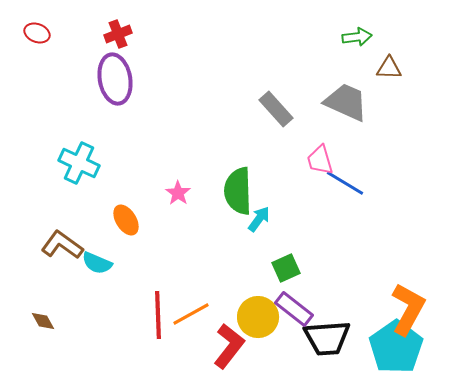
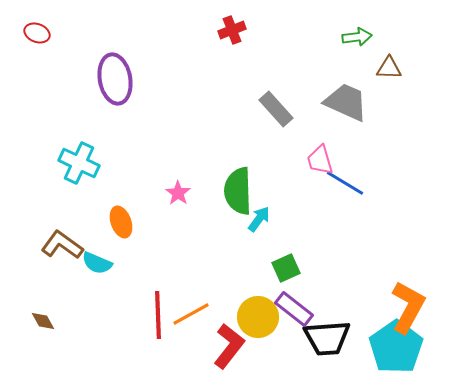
red cross: moved 114 px right, 4 px up
orange ellipse: moved 5 px left, 2 px down; rotated 12 degrees clockwise
orange L-shape: moved 2 px up
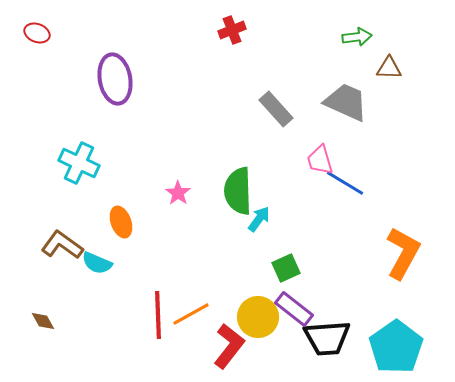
orange L-shape: moved 5 px left, 54 px up
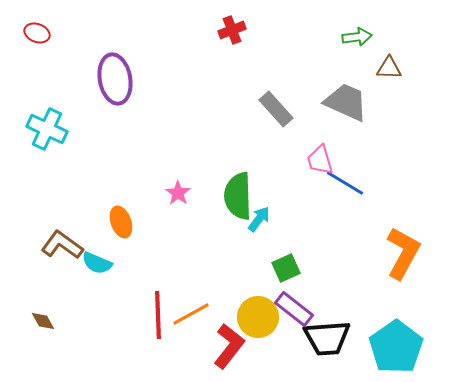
cyan cross: moved 32 px left, 34 px up
green semicircle: moved 5 px down
